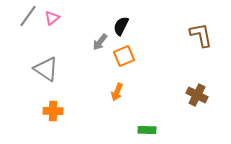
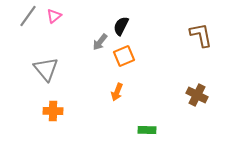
pink triangle: moved 2 px right, 2 px up
gray triangle: rotated 16 degrees clockwise
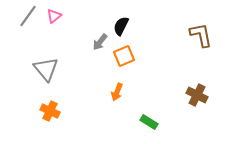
orange cross: moved 3 px left; rotated 24 degrees clockwise
green rectangle: moved 2 px right, 8 px up; rotated 30 degrees clockwise
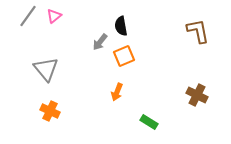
black semicircle: rotated 36 degrees counterclockwise
brown L-shape: moved 3 px left, 4 px up
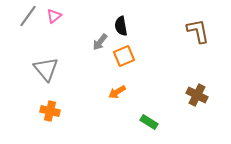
orange arrow: rotated 36 degrees clockwise
orange cross: rotated 12 degrees counterclockwise
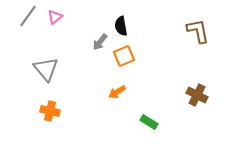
pink triangle: moved 1 px right, 1 px down
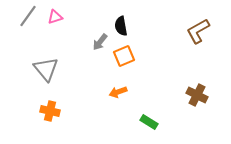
pink triangle: rotated 21 degrees clockwise
brown L-shape: rotated 108 degrees counterclockwise
orange arrow: moved 1 px right; rotated 12 degrees clockwise
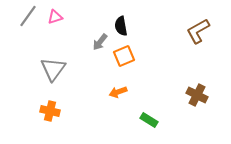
gray triangle: moved 7 px right; rotated 16 degrees clockwise
green rectangle: moved 2 px up
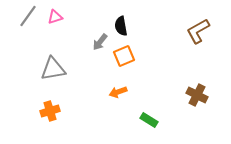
gray triangle: rotated 44 degrees clockwise
orange cross: rotated 30 degrees counterclockwise
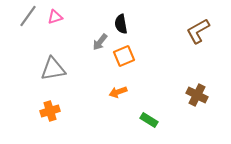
black semicircle: moved 2 px up
